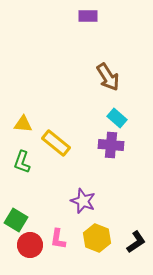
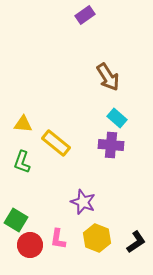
purple rectangle: moved 3 px left, 1 px up; rotated 36 degrees counterclockwise
purple star: moved 1 px down
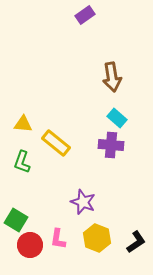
brown arrow: moved 4 px right; rotated 24 degrees clockwise
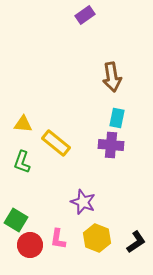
cyan rectangle: rotated 60 degrees clockwise
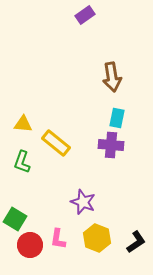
green square: moved 1 px left, 1 px up
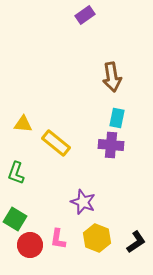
green L-shape: moved 6 px left, 11 px down
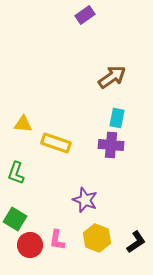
brown arrow: rotated 116 degrees counterclockwise
yellow rectangle: rotated 20 degrees counterclockwise
purple star: moved 2 px right, 2 px up
pink L-shape: moved 1 px left, 1 px down
